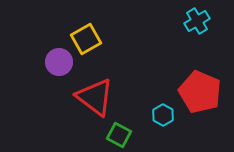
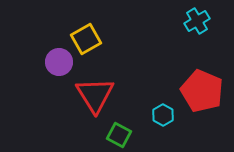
red pentagon: moved 2 px right, 1 px up
red triangle: moved 2 px up; rotated 21 degrees clockwise
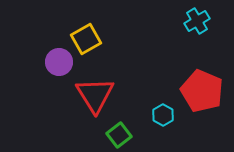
green square: rotated 25 degrees clockwise
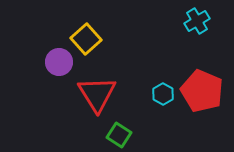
yellow square: rotated 12 degrees counterclockwise
red triangle: moved 2 px right, 1 px up
cyan hexagon: moved 21 px up
green square: rotated 20 degrees counterclockwise
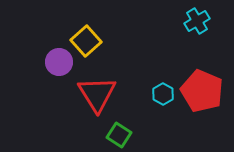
yellow square: moved 2 px down
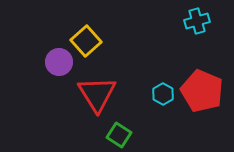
cyan cross: rotated 15 degrees clockwise
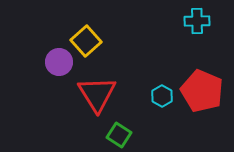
cyan cross: rotated 15 degrees clockwise
cyan hexagon: moved 1 px left, 2 px down
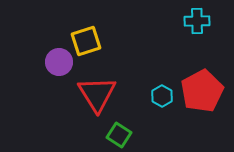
yellow square: rotated 24 degrees clockwise
red pentagon: rotated 21 degrees clockwise
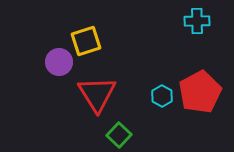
red pentagon: moved 2 px left, 1 px down
green square: rotated 10 degrees clockwise
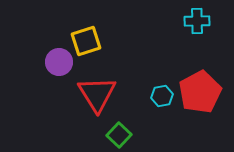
cyan hexagon: rotated 20 degrees clockwise
